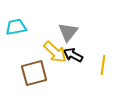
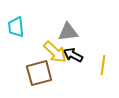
cyan trapezoid: rotated 85 degrees counterclockwise
gray triangle: rotated 45 degrees clockwise
brown square: moved 5 px right
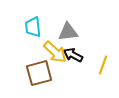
cyan trapezoid: moved 17 px right
yellow line: rotated 12 degrees clockwise
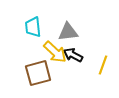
brown square: moved 1 px left
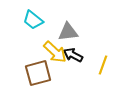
cyan trapezoid: moved 7 px up; rotated 45 degrees counterclockwise
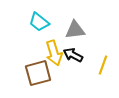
cyan trapezoid: moved 6 px right, 2 px down
gray triangle: moved 7 px right, 2 px up
yellow arrow: moved 1 px left, 1 px down; rotated 30 degrees clockwise
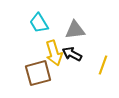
cyan trapezoid: moved 1 px down; rotated 20 degrees clockwise
black arrow: moved 1 px left, 1 px up
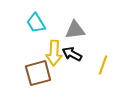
cyan trapezoid: moved 3 px left
yellow arrow: rotated 20 degrees clockwise
